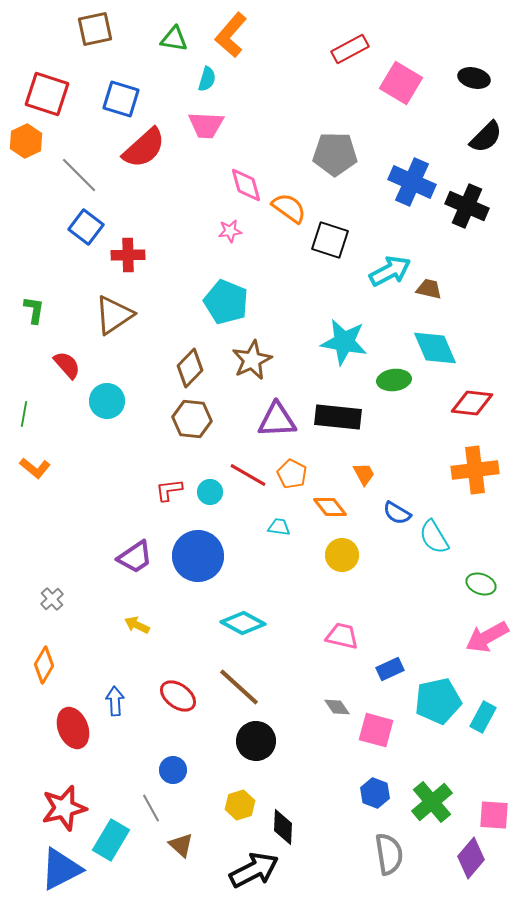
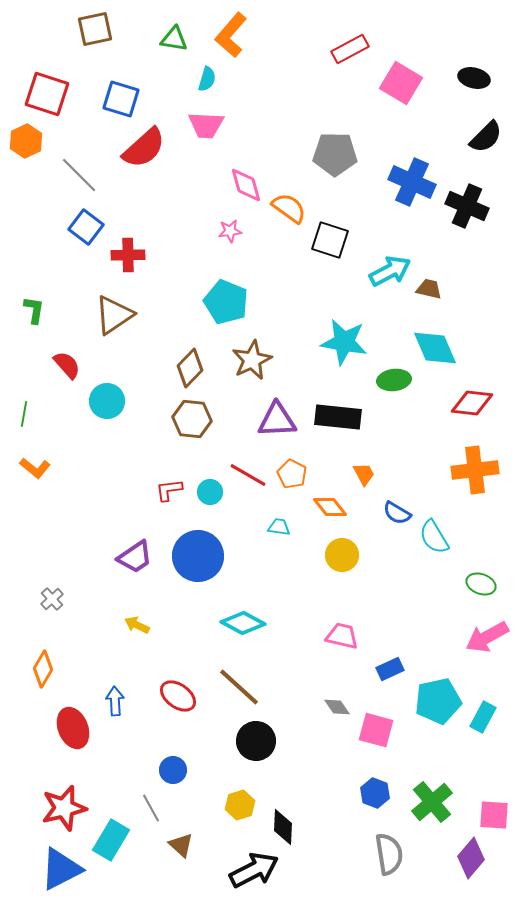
orange diamond at (44, 665): moved 1 px left, 4 px down
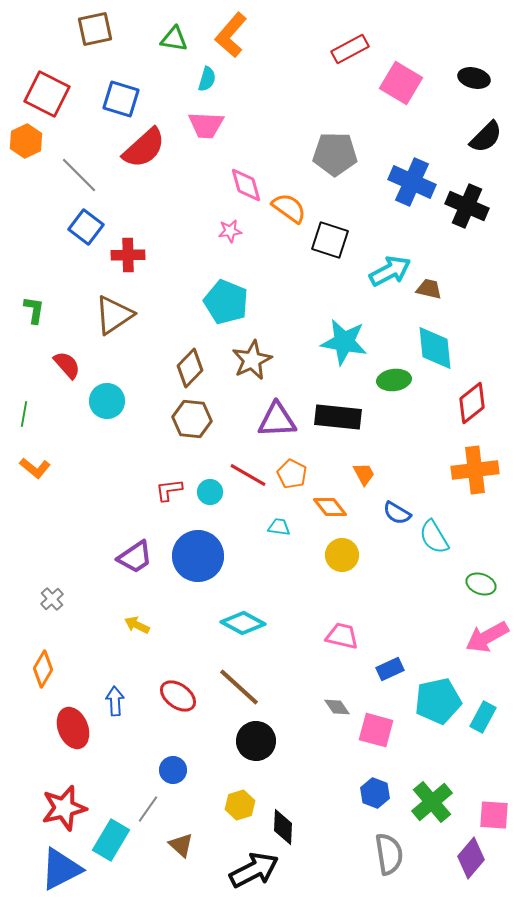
red square at (47, 94): rotated 9 degrees clockwise
cyan diamond at (435, 348): rotated 18 degrees clockwise
red diamond at (472, 403): rotated 45 degrees counterclockwise
gray line at (151, 808): moved 3 px left, 1 px down; rotated 64 degrees clockwise
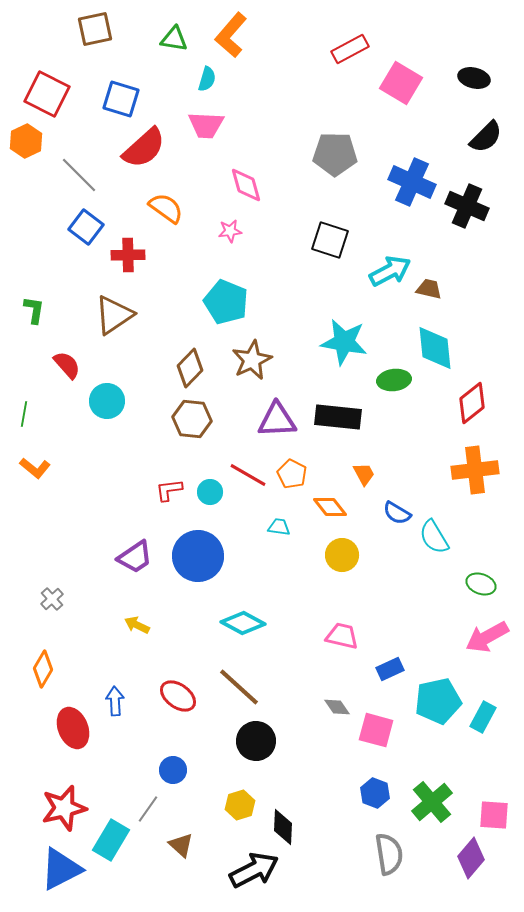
orange semicircle at (289, 208): moved 123 px left
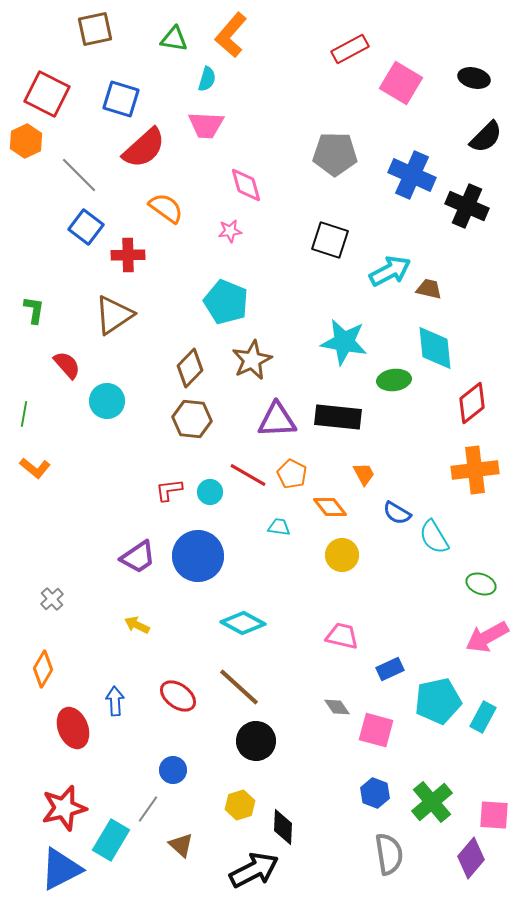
blue cross at (412, 182): moved 7 px up
purple trapezoid at (135, 557): moved 3 px right
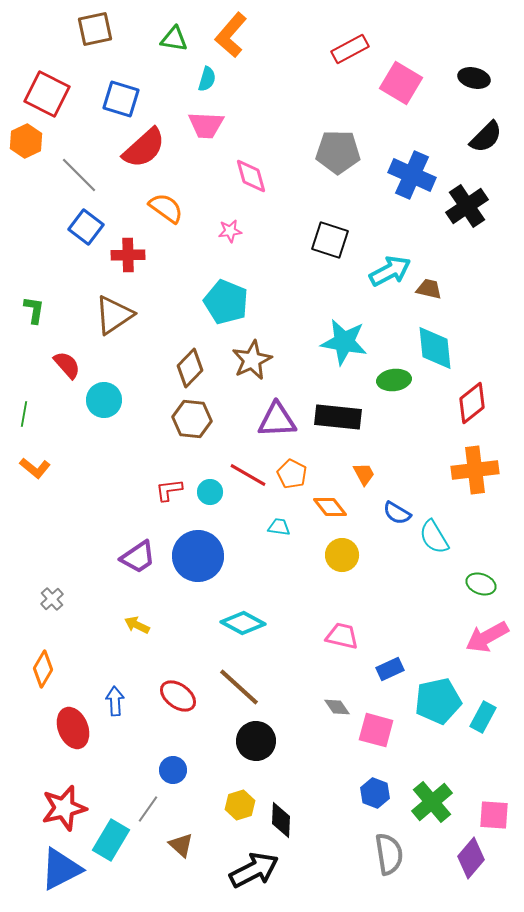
gray pentagon at (335, 154): moved 3 px right, 2 px up
pink diamond at (246, 185): moved 5 px right, 9 px up
black cross at (467, 206): rotated 33 degrees clockwise
cyan circle at (107, 401): moved 3 px left, 1 px up
black diamond at (283, 827): moved 2 px left, 7 px up
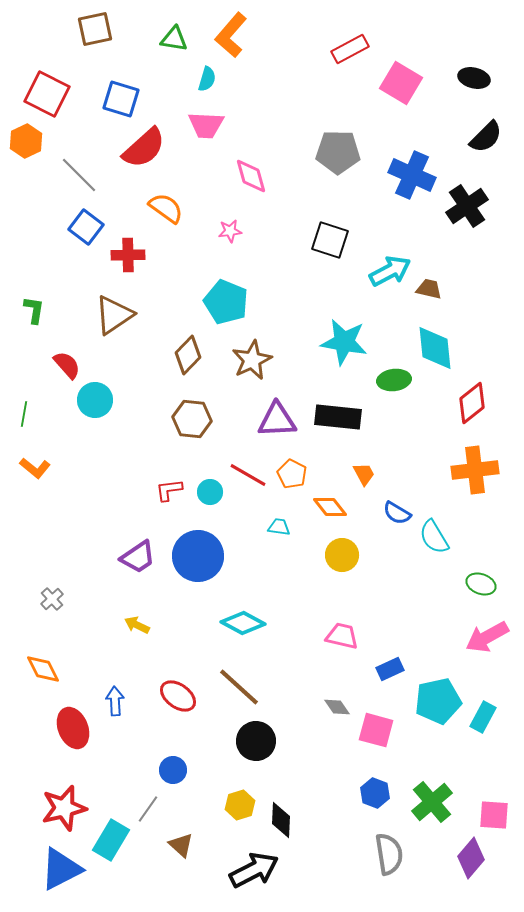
brown diamond at (190, 368): moved 2 px left, 13 px up
cyan circle at (104, 400): moved 9 px left
orange diamond at (43, 669): rotated 57 degrees counterclockwise
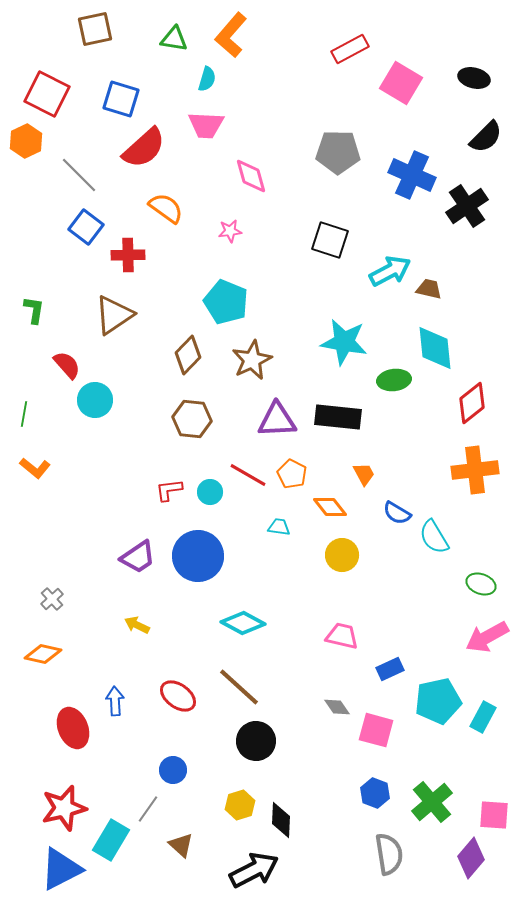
orange diamond at (43, 669): moved 15 px up; rotated 51 degrees counterclockwise
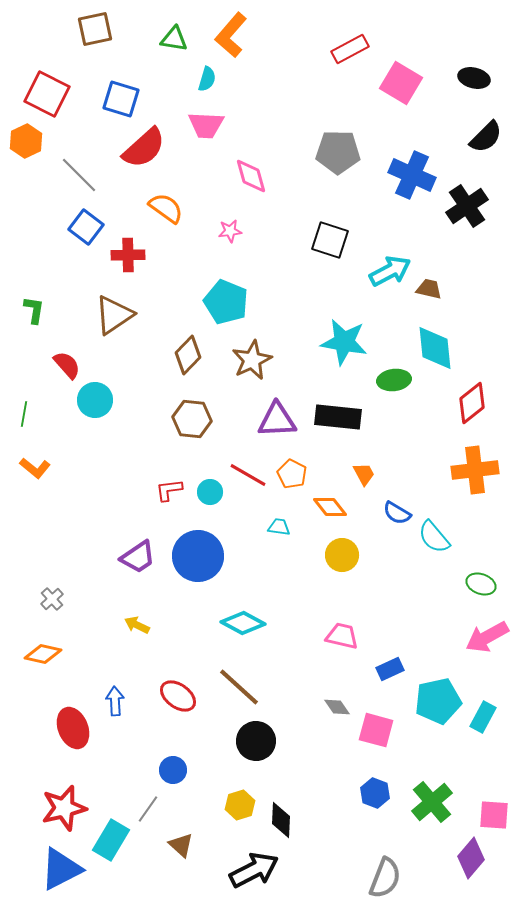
cyan semicircle at (434, 537): rotated 9 degrees counterclockwise
gray semicircle at (389, 854): moved 4 px left, 24 px down; rotated 30 degrees clockwise
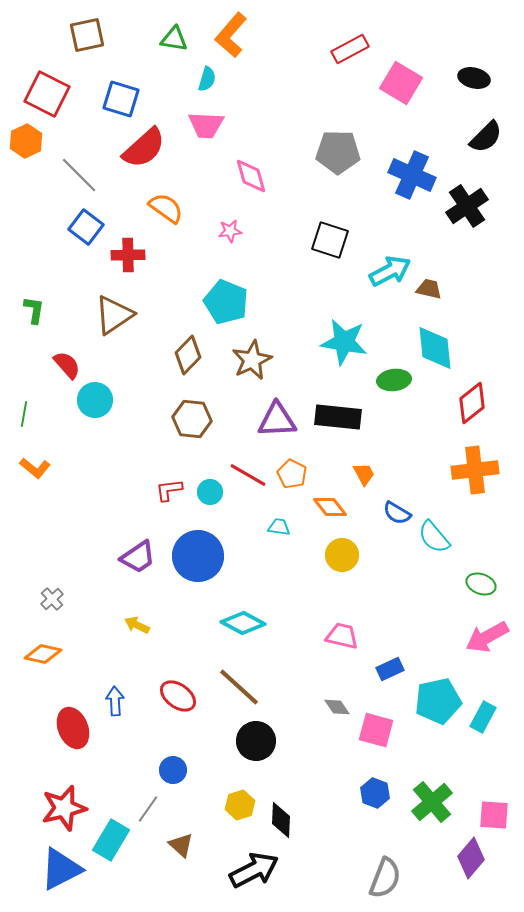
brown square at (95, 29): moved 8 px left, 6 px down
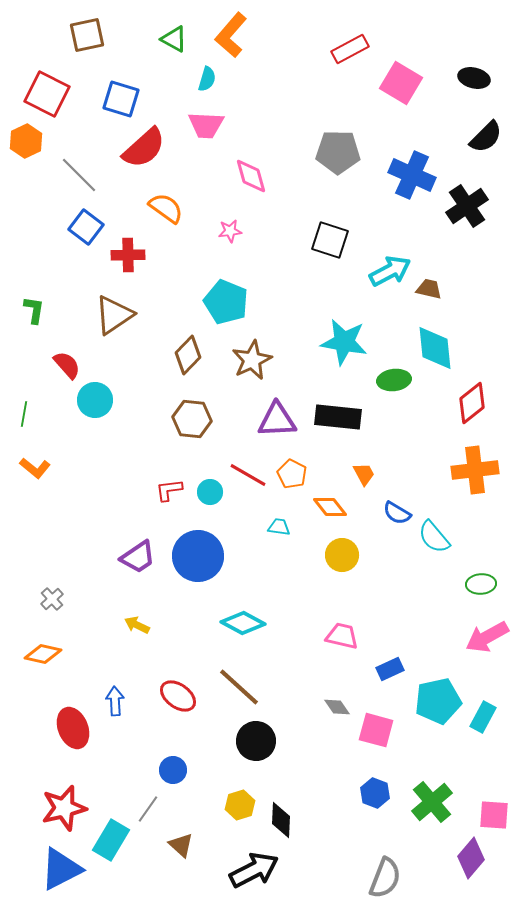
green triangle at (174, 39): rotated 20 degrees clockwise
green ellipse at (481, 584): rotated 24 degrees counterclockwise
